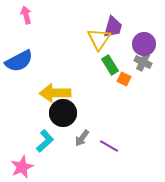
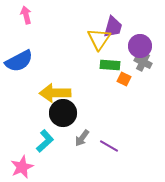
purple circle: moved 4 px left, 2 px down
green rectangle: rotated 54 degrees counterclockwise
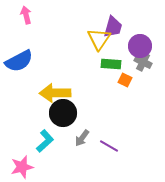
green rectangle: moved 1 px right, 1 px up
orange square: moved 1 px right, 1 px down
pink star: rotated 10 degrees clockwise
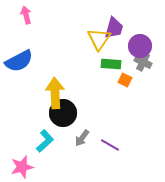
purple trapezoid: moved 1 px right, 1 px down
yellow arrow: rotated 88 degrees clockwise
purple line: moved 1 px right, 1 px up
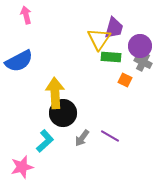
green rectangle: moved 7 px up
purple line: moved 9 px up
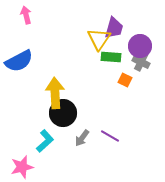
gray cross: moved 2 px left
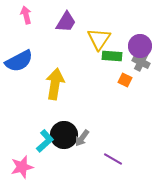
purple trapezoid: moved 48 px left, 6 px up; rotated 15 degrees clockwise
green rectangle: moved 1 px right, 1 px up
yellow arrow: moved 9 px up; rotated 12 degrees clockwise
black circle: moved 1 px right, 22 px down
purple line: moved 3 px right, 23 px down
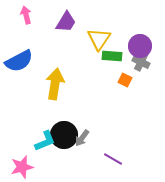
cyan L-shape: rotated 20 degrees clockwise
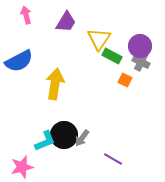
green rectangle: rotated 24 degrees clockwise
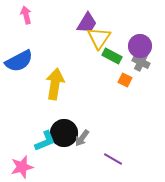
purple trapezoid: moved 21 px right, 1 px down
yellow triangle: moved 1 px up
black circle: moved 2 px up
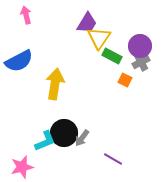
gray cross: rotated 36 degrees clockwise
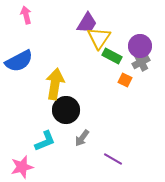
black circle: moved 2 px right, 23 px up
